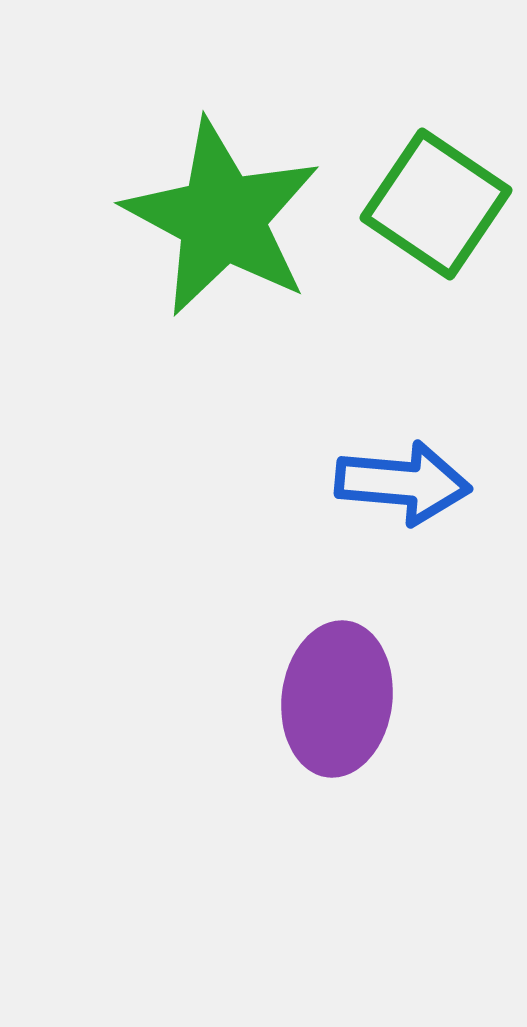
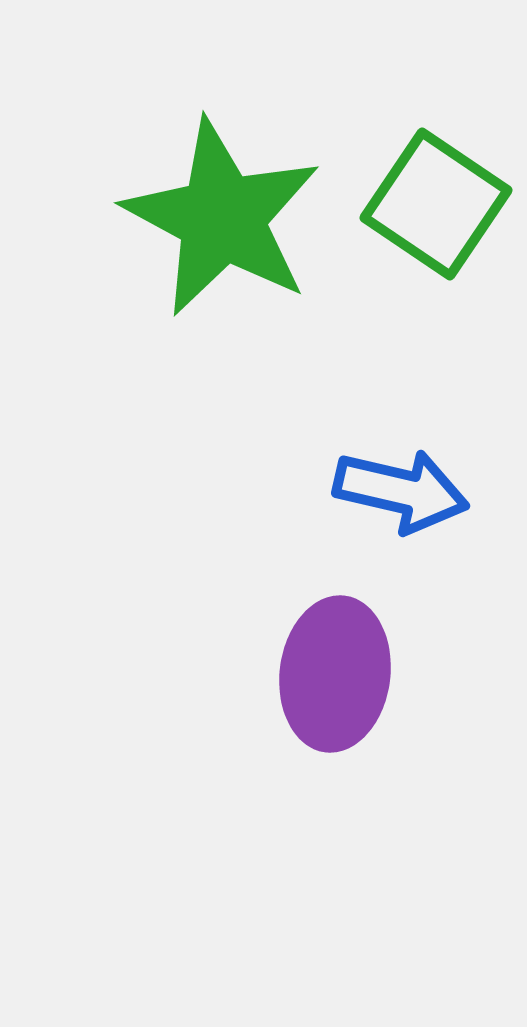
blue arrow: moved 2 px left, 8 px down; rotated 8 degrees clockwise
purple ellipse: moved 2 px left, 25 px up
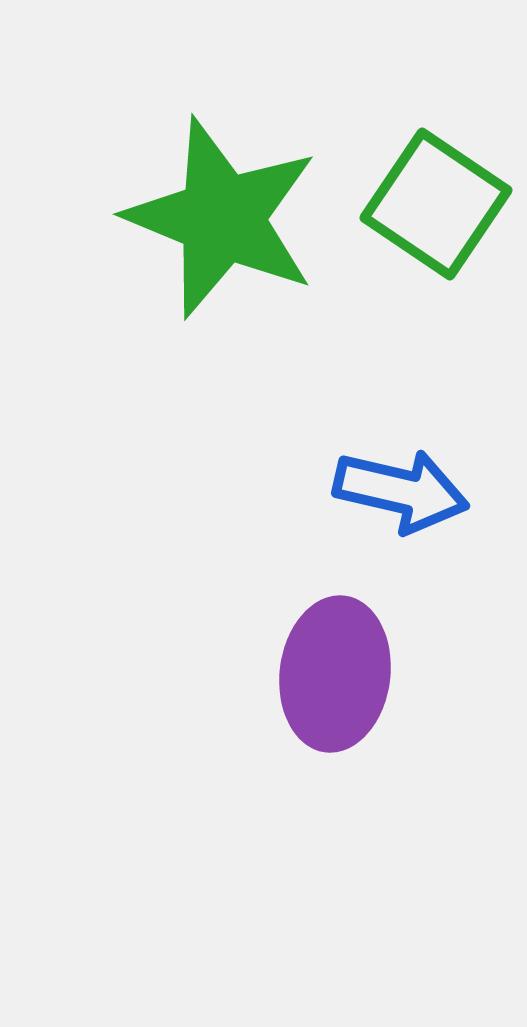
green star: rotated 6 degrees counterclockwise
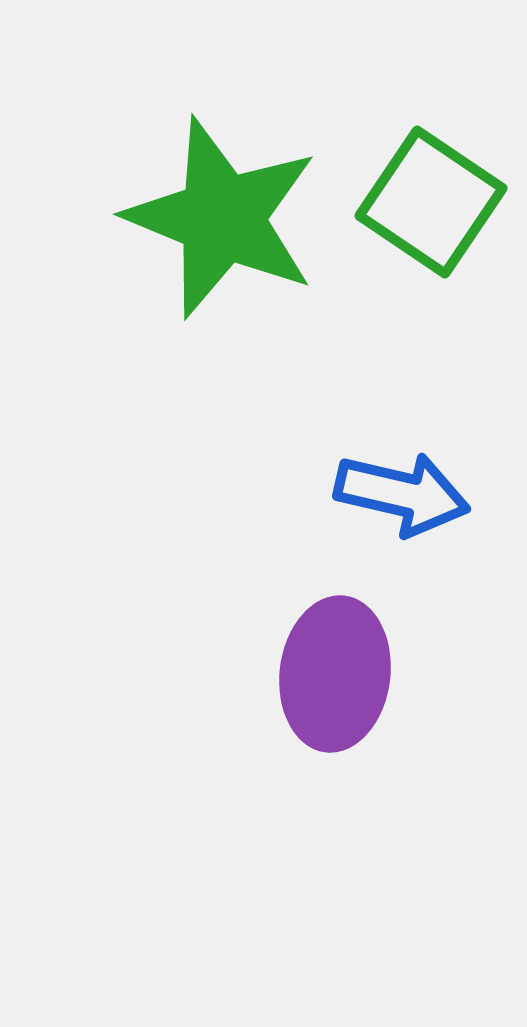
green square: moved 5 px left, 2 px up
blue arrow: moved 1 px right, 3 px down
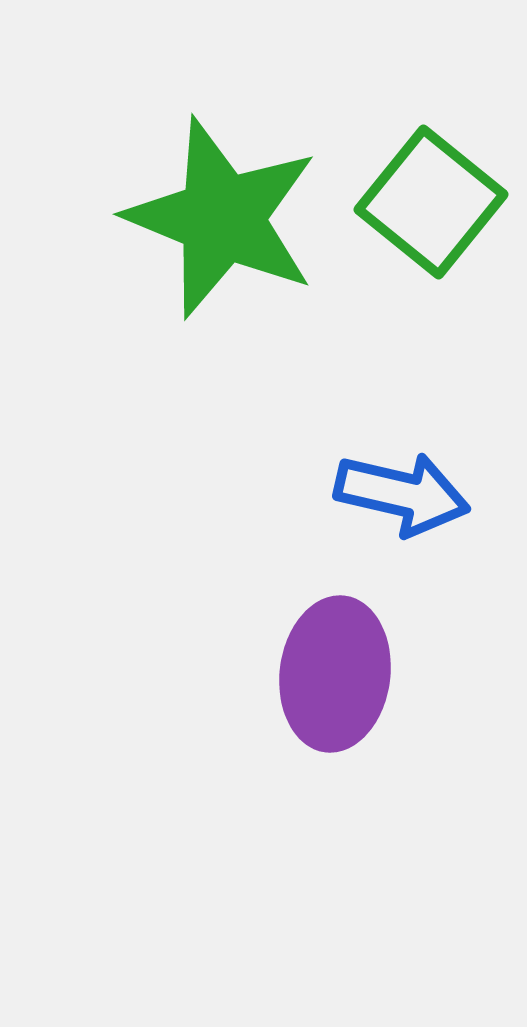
green square: rotated 5 degrees clockwise
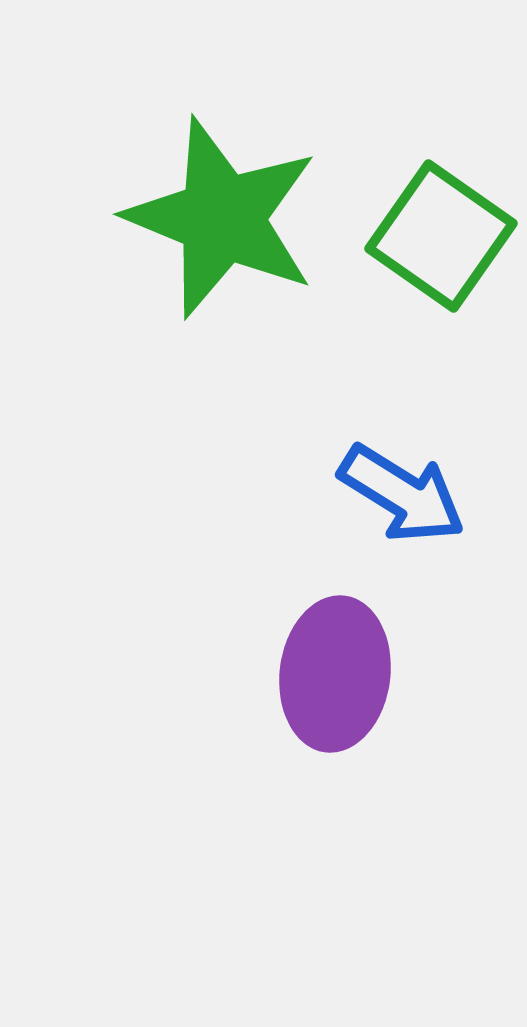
green square: moved 10 px right, 34 px down; rotated 4 degrees counterclockwise
blue arrow: rotated 19 degrees clockwise
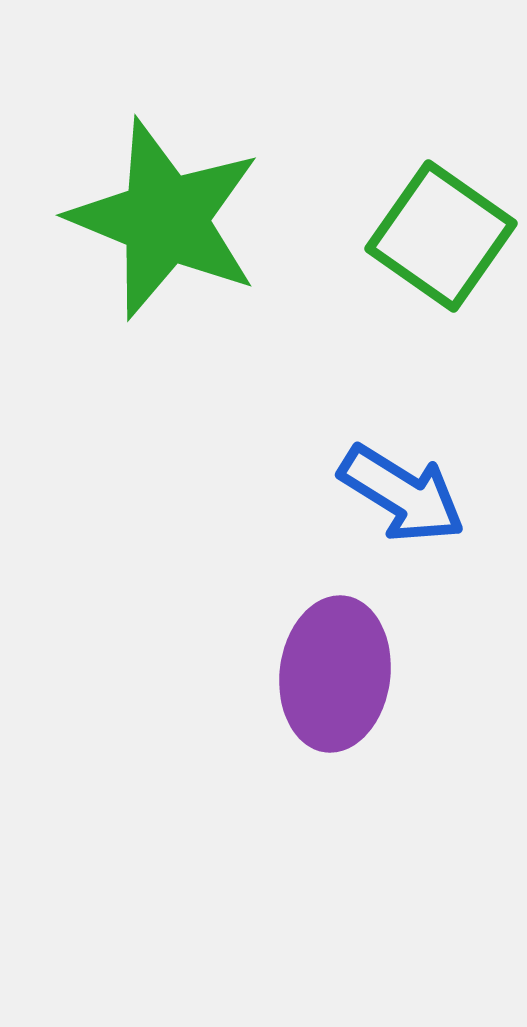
green star: moved 57 px left, 1 px down
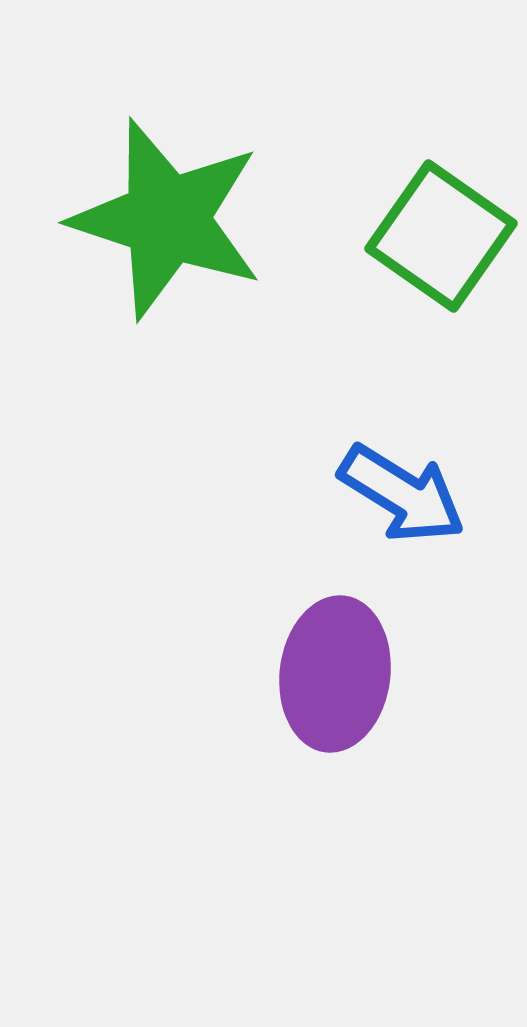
green star: moved 2 px right; rotated 4 degrees counterclockwise
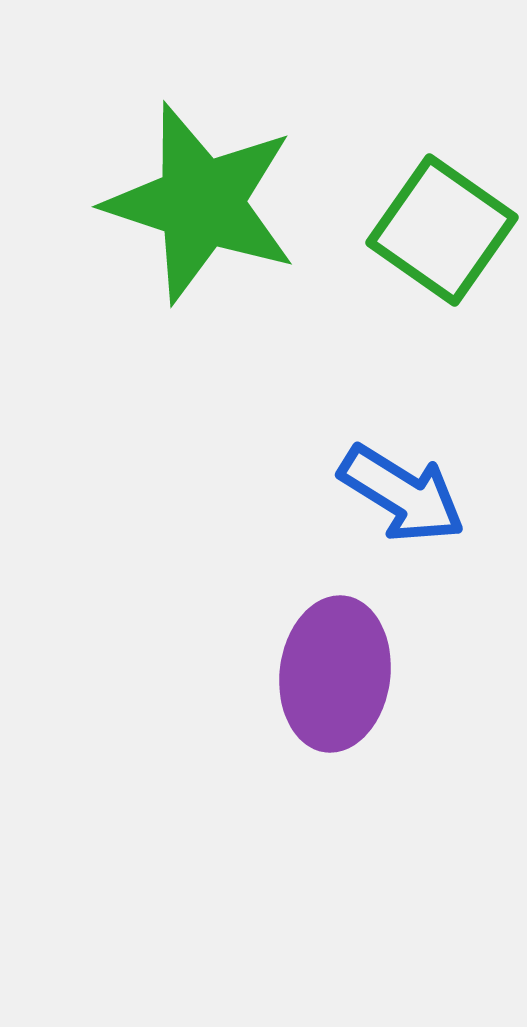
green star: moved 34 px right, 16 px up
green square: moved 1 px right, 6 px up
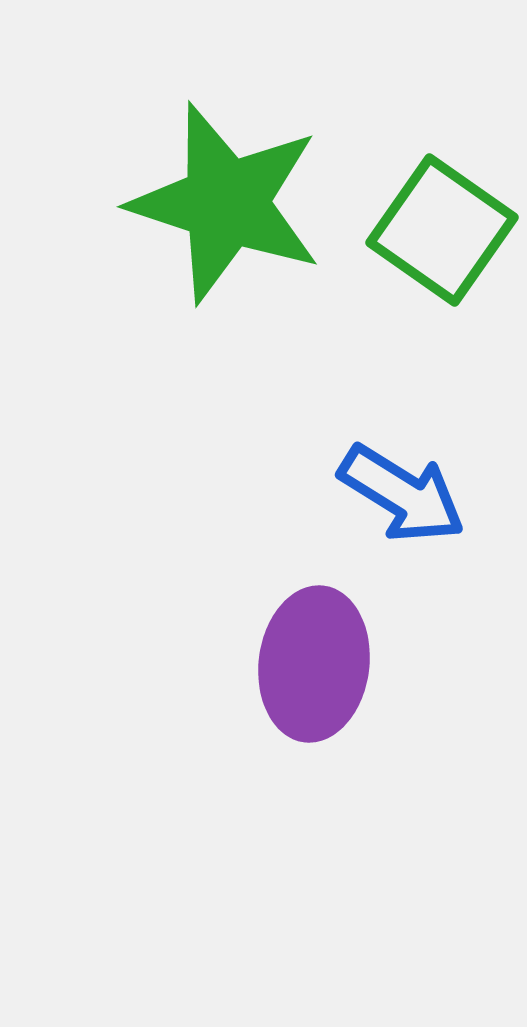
green star: moved 25 px right
purple ellipse: moved 21 px left, 10 px up
